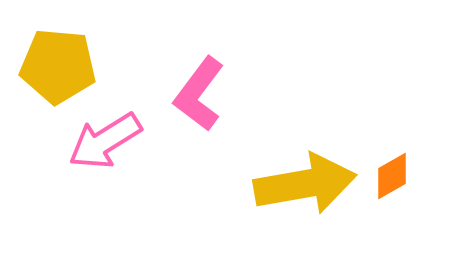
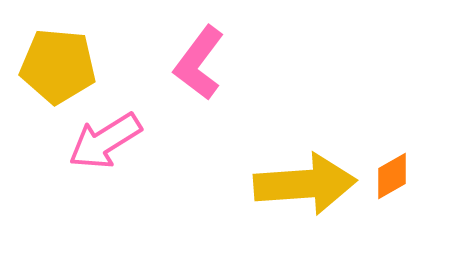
pink L-shape: moved 31 px up
yellow arrow: rotated 6 degrees clockwise
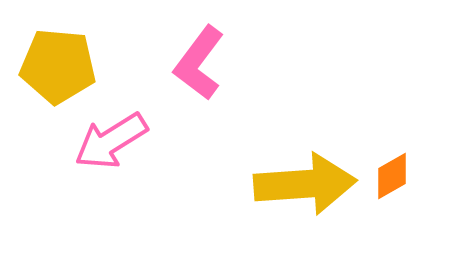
pink arrow: moved 6 px right
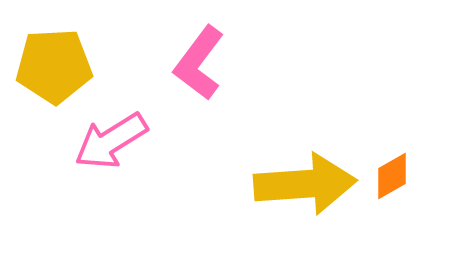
yellow pentagon: moved 4 px left; rotated 8 degrees counterclockwise
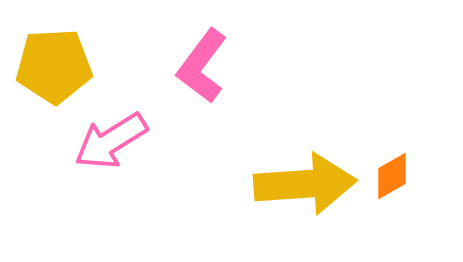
pink L-shape: moved 3 px right, 3 px down
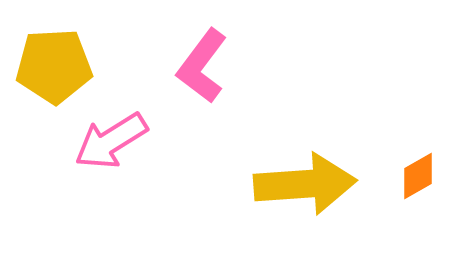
orange diamond: moved 26 px right
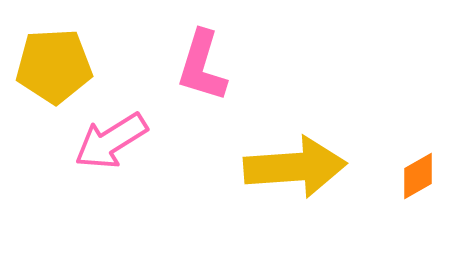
pink L-shape: rotated 20 degrees counterclockwise
yellow arrow: moved 10 px left, 17 px up
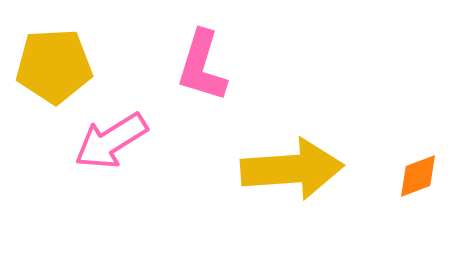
yellow arrow: moved 3 px left, 2 px down
orange diamond: rotated 9 degrees clockwise
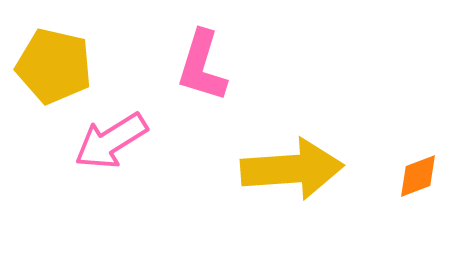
yellow pentagon: rotated 16 degrees clockwise
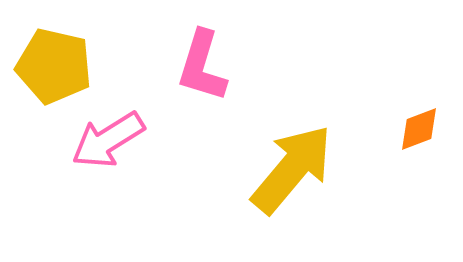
pink arrow: moved 3 px left, 1 px up
yellow arrow: rotated 46 degrees counterclockwise
orange diamond: moved 1 px right, 47 px up
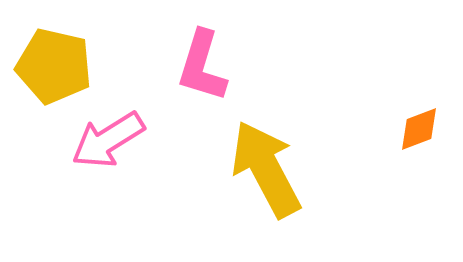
yellow arrow: moved 26 px left; rotated 68 degrees counterclockwise
